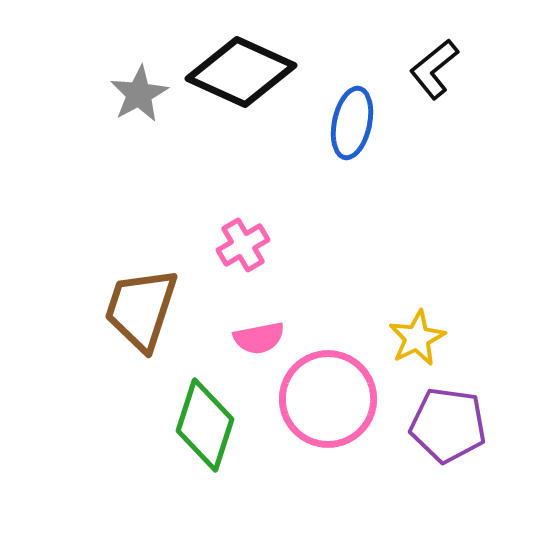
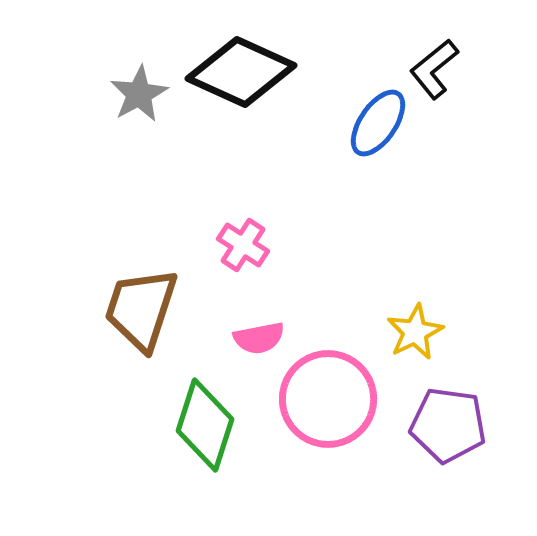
blue ellipse: moved 26 px right; rotated 22 degrees clockwise
pink cross: rotated 27 degrees counterclockwise
yellow star: moved 2 px left, 6 px up
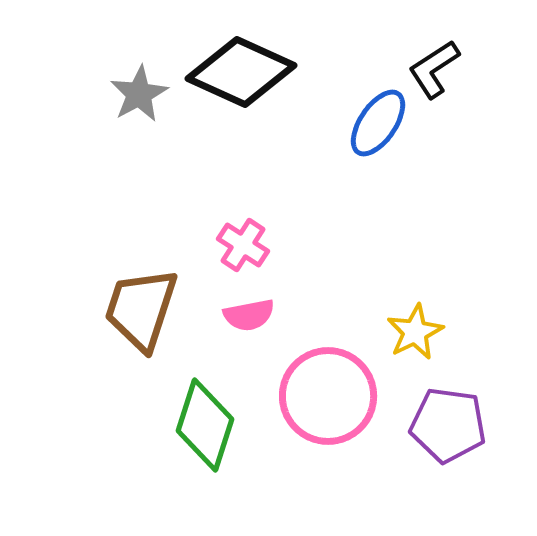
black L-shape: rotated 6 degrees clockwise
pink semicircle: moved 10 px left, 23 px up
pink circle: moved 3 px up
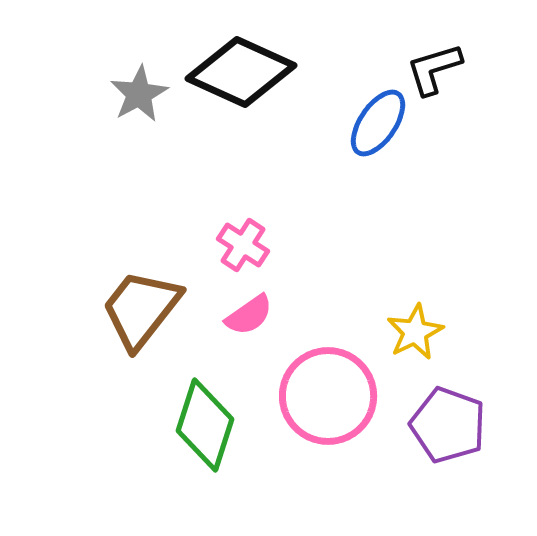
black L-shape: rotated 16 degrees clockwise
brown trapezoid: rotated 20 degrees clockwise
pink semicircle: rotated 24 degrees counterclockwise
purple pentagon: rotated 12 degrees clockwise
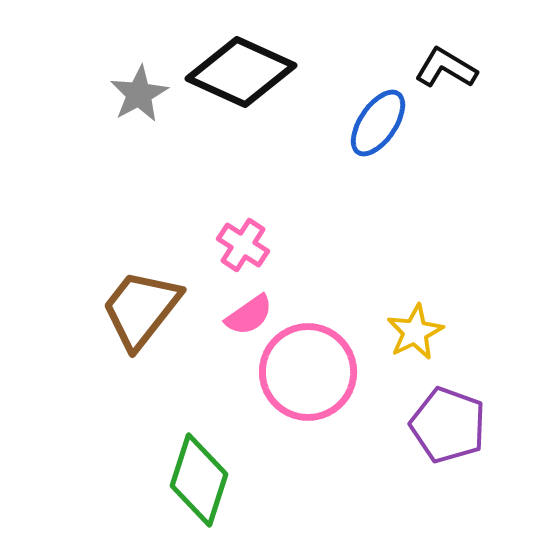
black L-shape: moved 12 px right, 1 px up; rotated 48 degrees clockwise
pink circle: moved 20 px left, 24 px up
green diamond: moved 6 px left, 55 px down
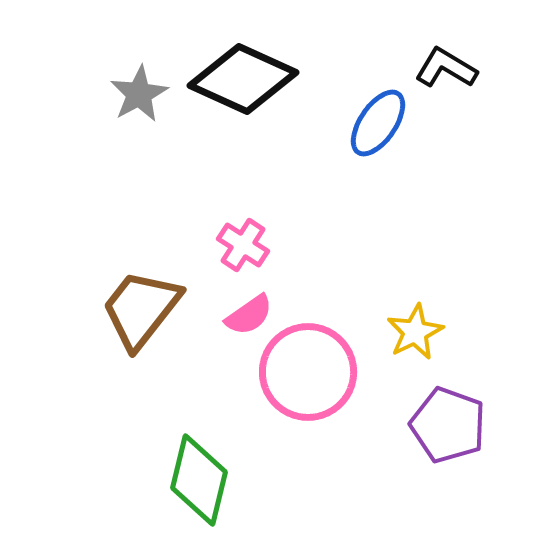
black diamond: moved 2 px right, 7 px down
green diamond: rotated 4 degrees counterclockwise
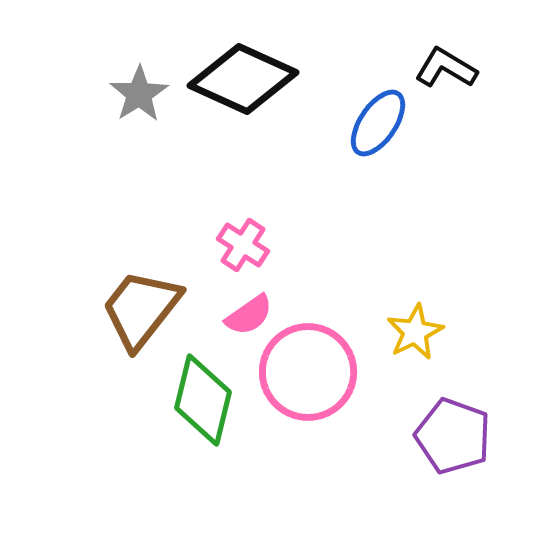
gray star: rotated 4 degrees counterclockwise
purple pentagon: moved 5 px right, 11 px down
green diamond: moved 4 px right, 80 px up
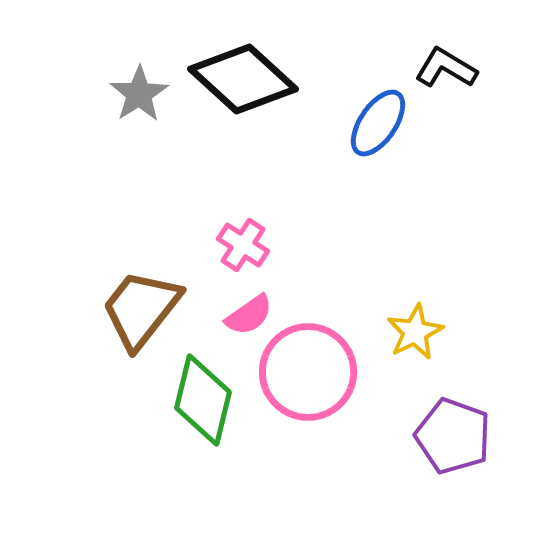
black diamond: rotated 18 degrees clockwise
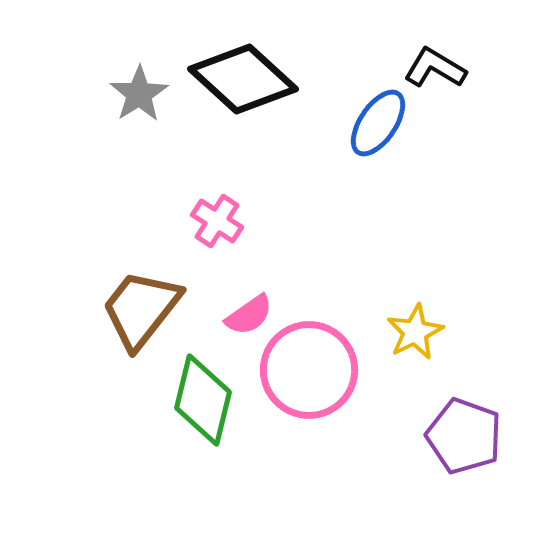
black L-shape: moved 11 px left
pink cross: moved 26 px left, 24 px up
pink circle: moved 1 px right, 2 px up
purple pentagon: moved 11 px right
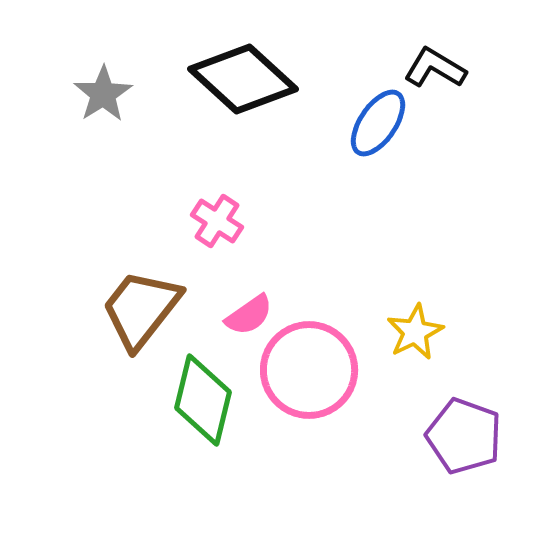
gray star: moved 36 px left
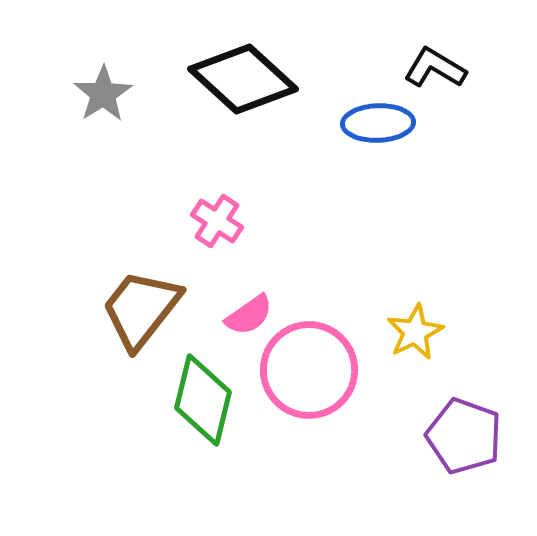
blue ellipse: rotated 54 degrees clockwise
